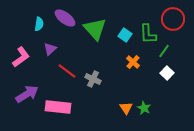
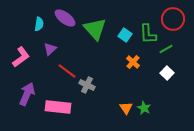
green line: moved 2 px right, 2 px up; rotated 24 degrees clockwise
gray cross: moved 6 px left, 6 px down
purple arrow: rotated 35 degrees counterclockwise
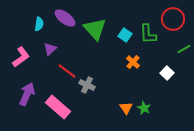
green line: moved 18 px right
pink rectangle: rotated 35 degrees clockwise
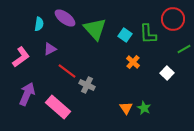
purple triangle: rotated 16 degrees clockwise
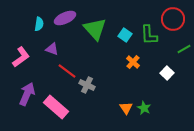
purple ellipse: rotated 60 degrees counterclockwise
green L-shape: moved 1 px right, 1 px down
purple triangle: moved 2 px right; rotated 48 degrees clockwise
pink rectangle: moved 2 px left
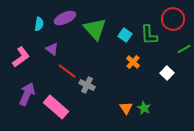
purple triangle: rotated 16 degrees clockwise
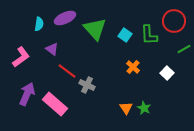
red circle: moved 1 px right, 2 px down
orange cross: moved 5 px down
pink rectangle: moved 1 px left, 3 px up
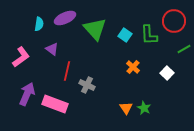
red line: rotated 66 degrees clockwise
pink rectangle: rotated 20 degrees counterclockwise
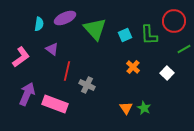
cyan square: rotated 32 degrees clockwise
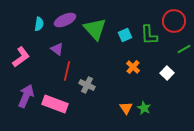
purple ellipse: moved 2 px down
purple triangle: moved 5 px right
purple arrow: moved 1 px left, 2 px down
